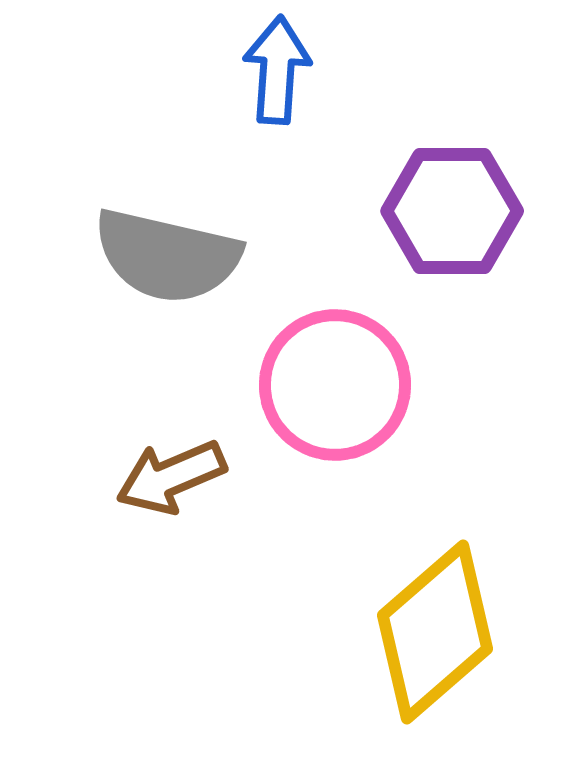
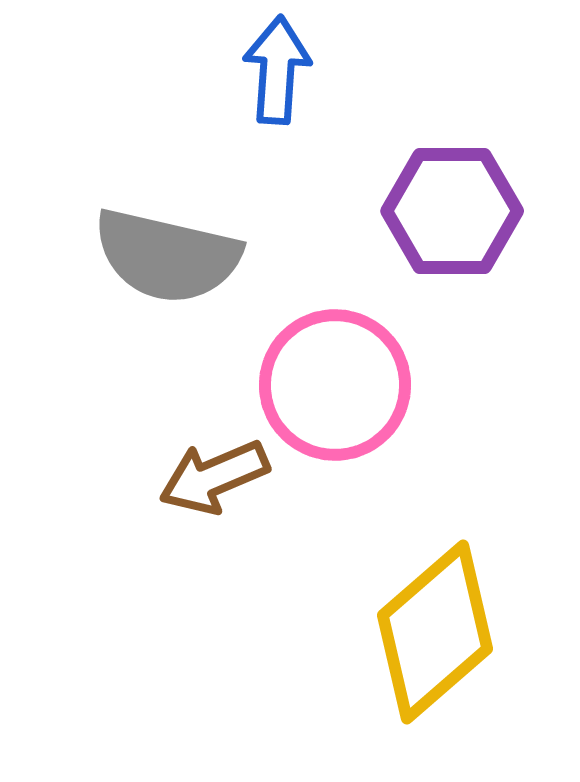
brown arrow: moved 43 px right
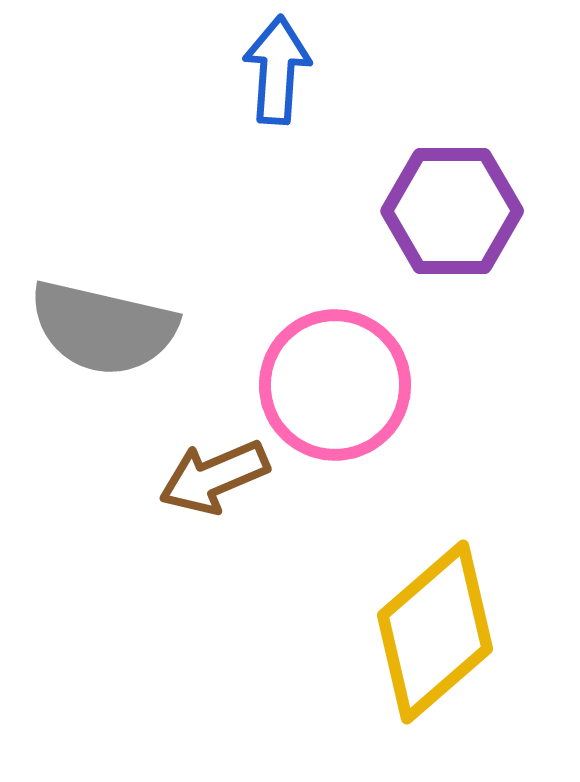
gray semicircle: moved 64 px left, 72 px down
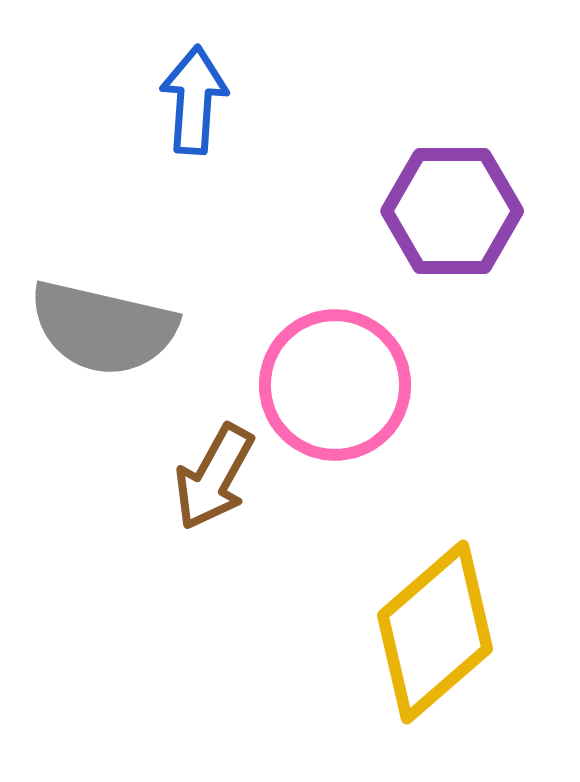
blue arrow: moved 83 px left, 30 px down
brown arrow: rotated 38 degrees counterclockwise
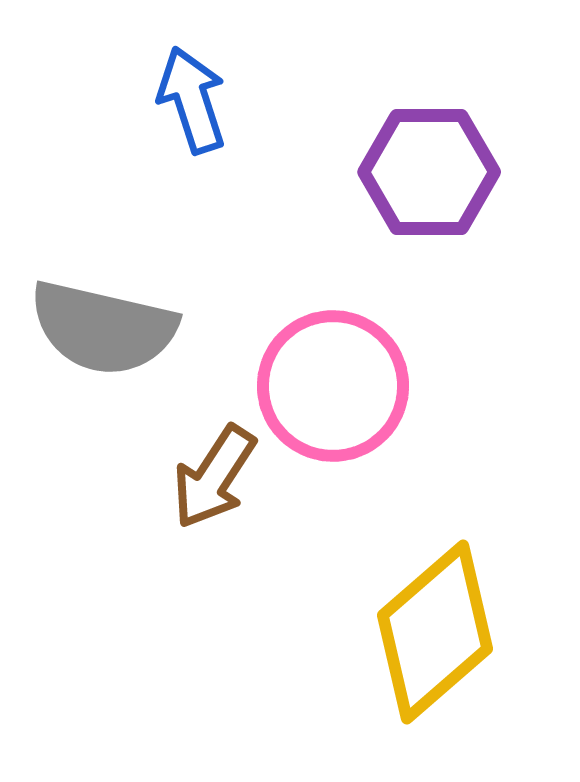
blue arrow: moved 2 px left; rotated 22 degrees counterclockwise
purple hexagon: moved 23 px left, 39 px up
pink circle: moved 2 px left, 1 px down
brown arrow: rotated 4 degrees clockwise
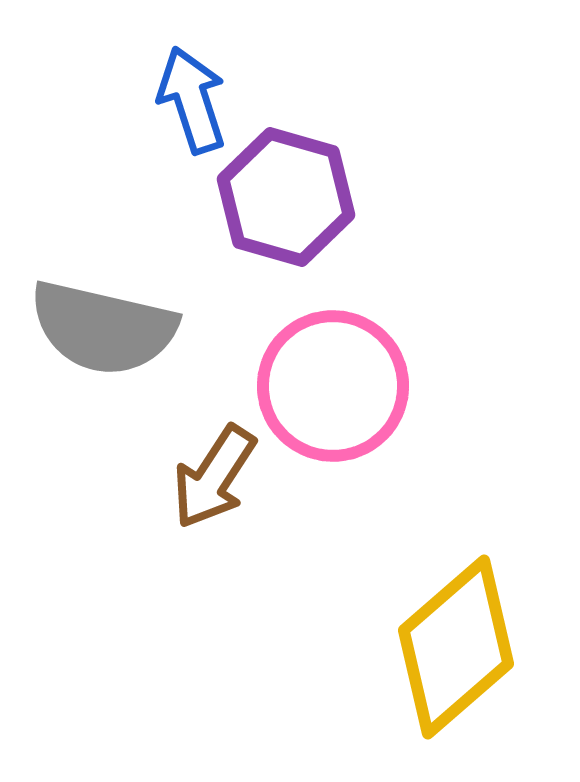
purple hexagon: moved 143 px left, 25 px down; rotated 16 degrees clockwise
yellow diamond: moved 21 px right, 15 px down
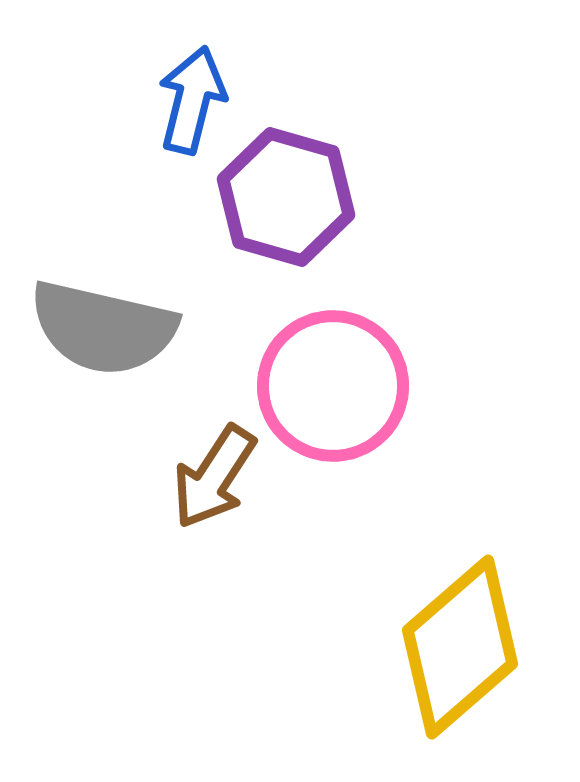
blue arrow: rotated 32 degrees clockwise
yellow diamond: moved 4 px right
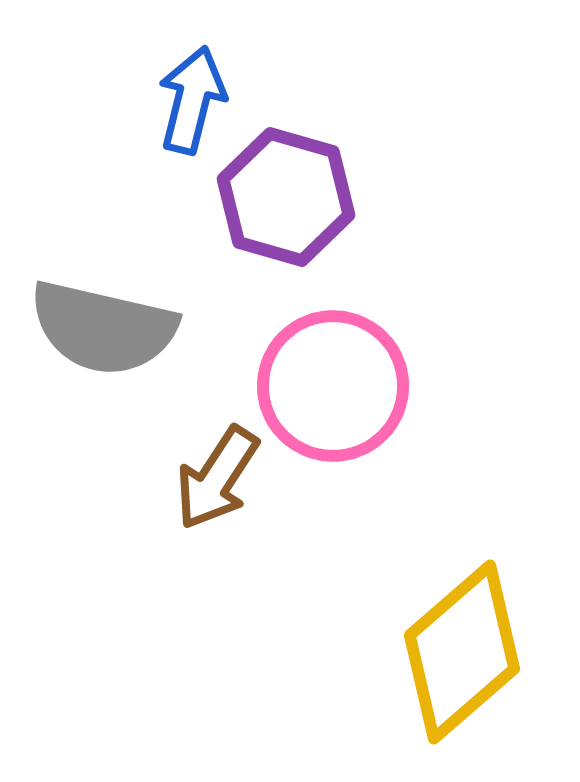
brown arrow: moved 3 px right, 1 px down
yellow diamond: moved 2 px right, 5 px down
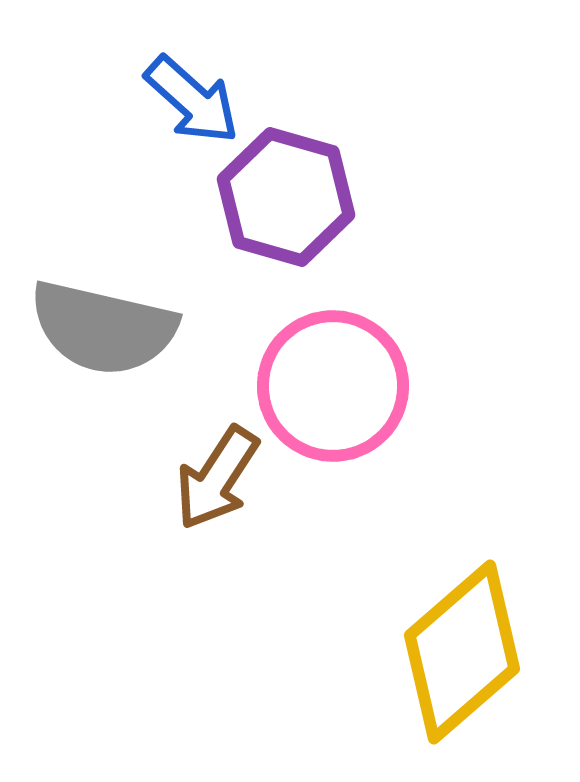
blue arrow: rotated 118 degrees clockwise
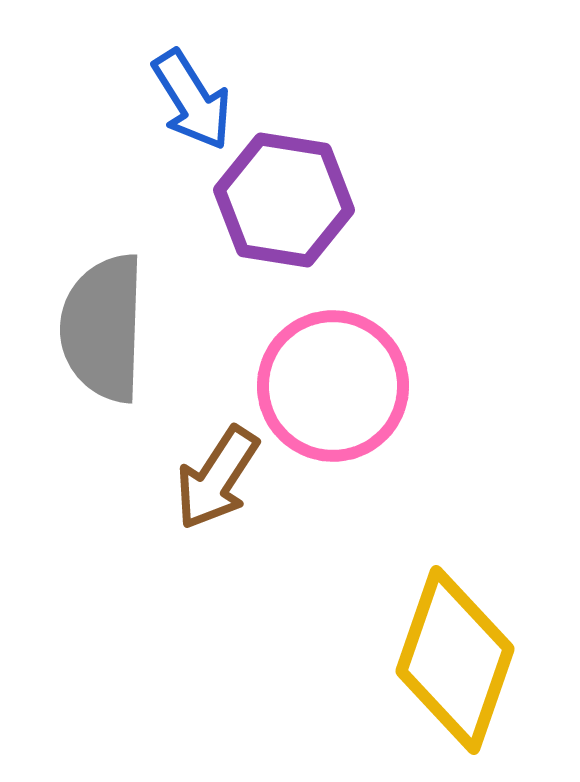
blue arrow: rotated 16 degrees clockwise
purple hexagon: moved 2 px left, 3 px down; rotated 7 degrees counterclockwise
gray semicircle: rotated 79 degrees clockwise
yellow diamond: moved 7 px left, 8 px down; rotated 30 degrees counterclockwise
